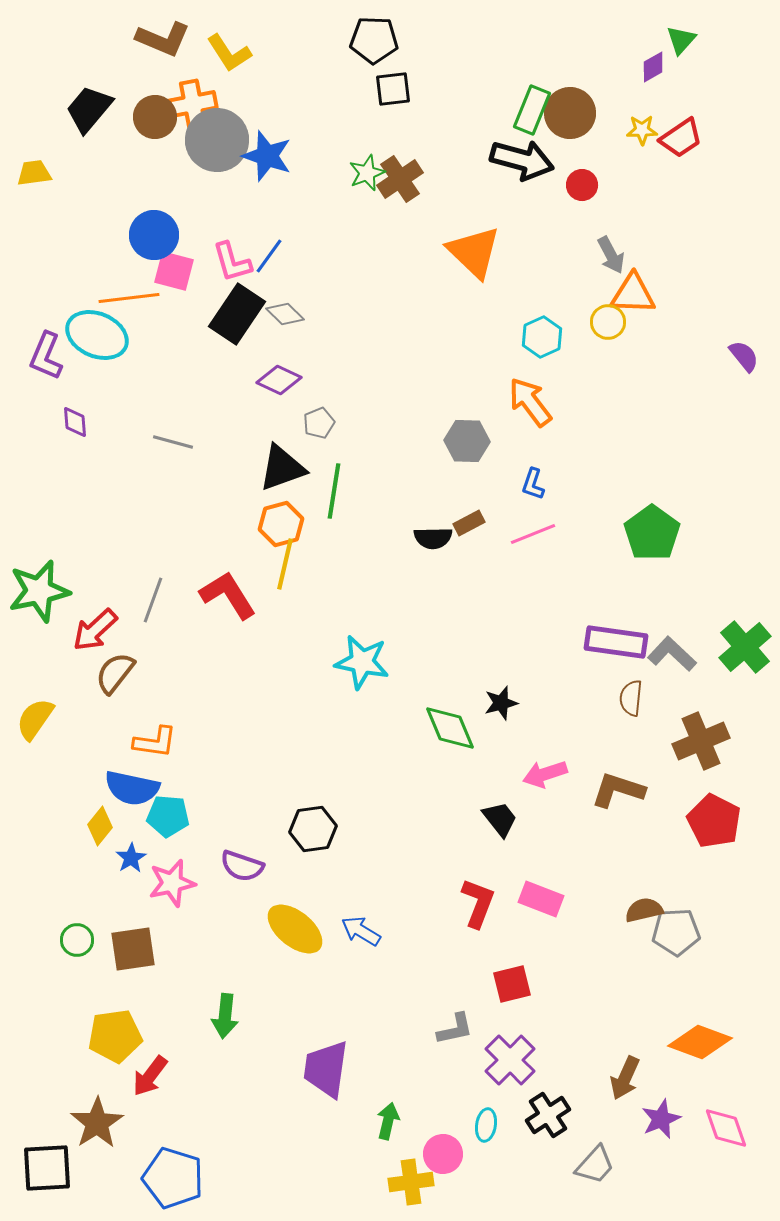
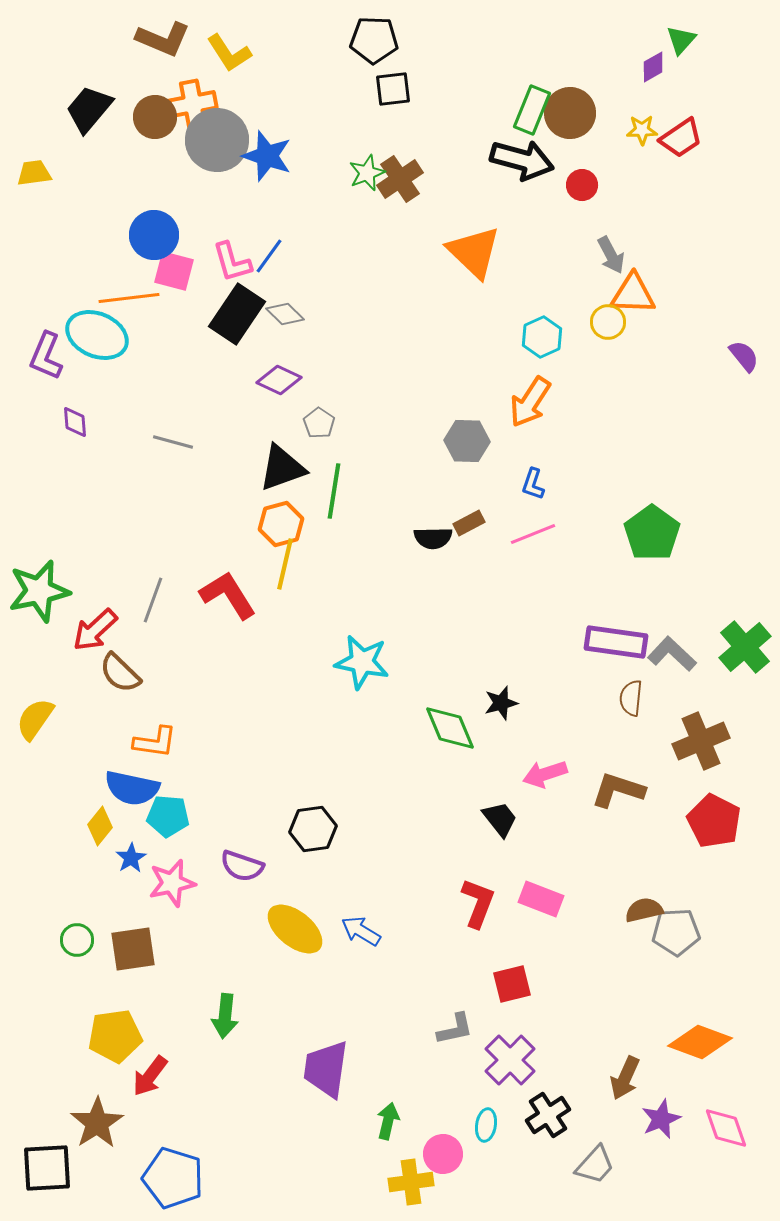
orange arrow at (530, 402): rotated 110 degrees counterclockwise
gray pentagon at (319, 423): rotated 16 degrees counterclockwise
brown semicircle at (115, 673): moved 5 px right; rotated 84 degrees counterclockwise
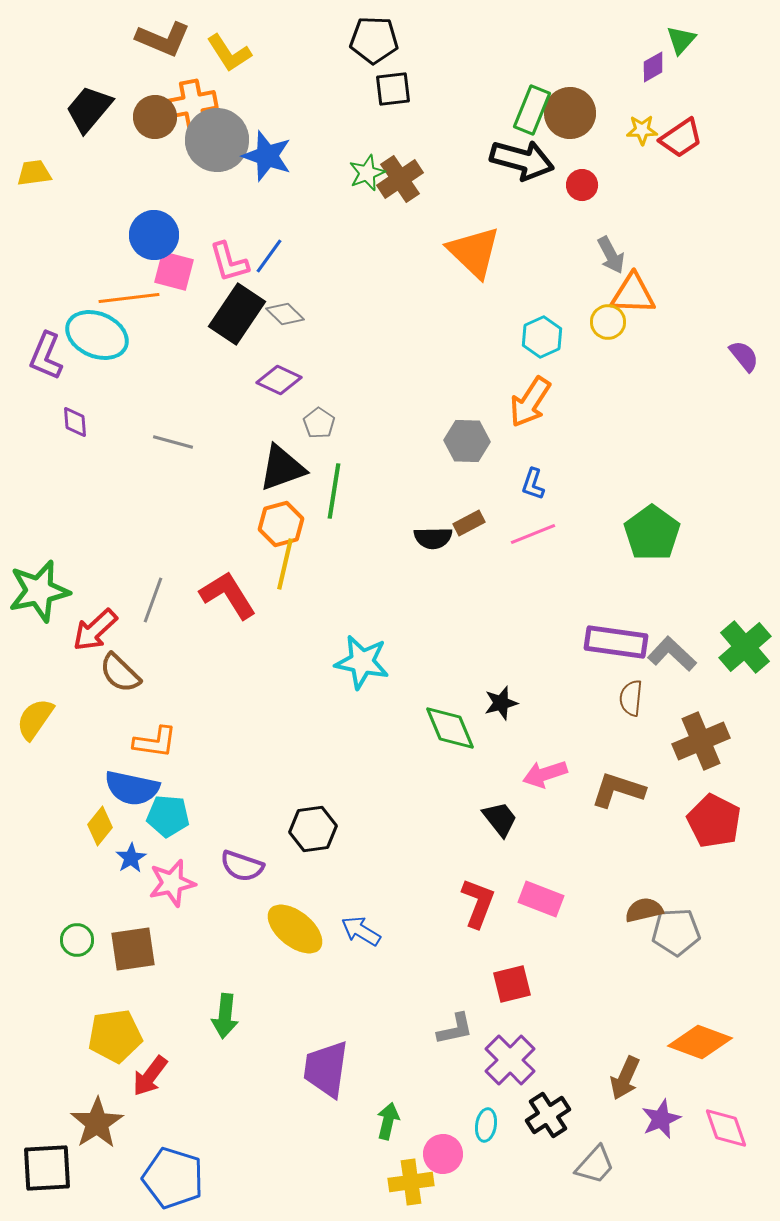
pink L-shape at (232, 262): moved 3 px left
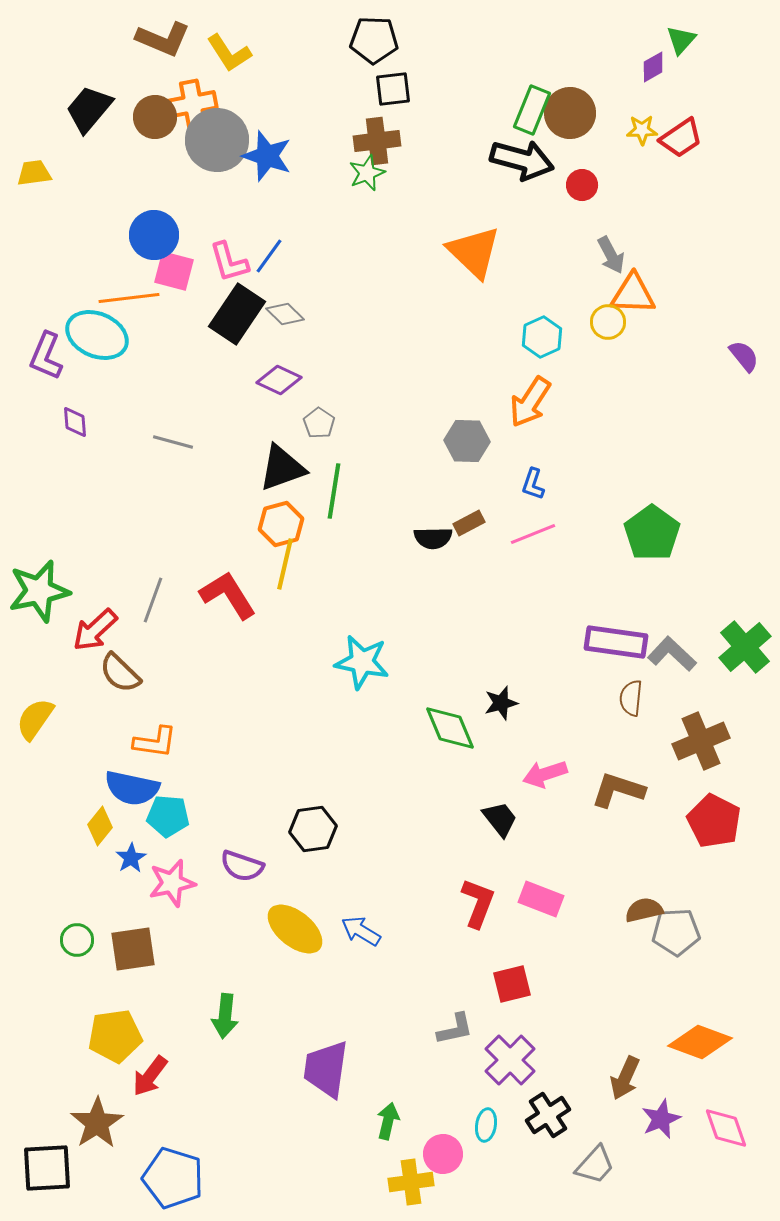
brown cross at (400, 179): moved 23 px left, 38 px up; rotated 27 degrees clockwise
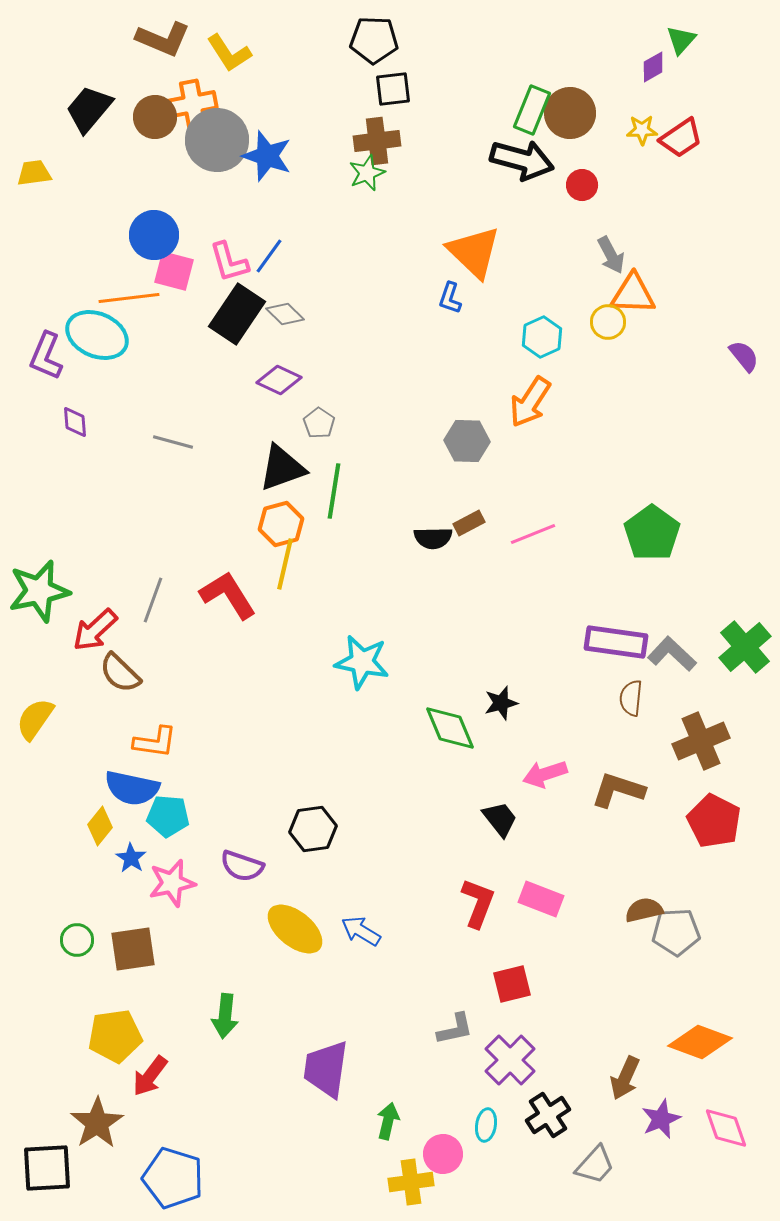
blue L-shape at (533, 484): moved 83 px left, 186 px up
blue star at (131, 858): rotated 8 degrees counterclockwise
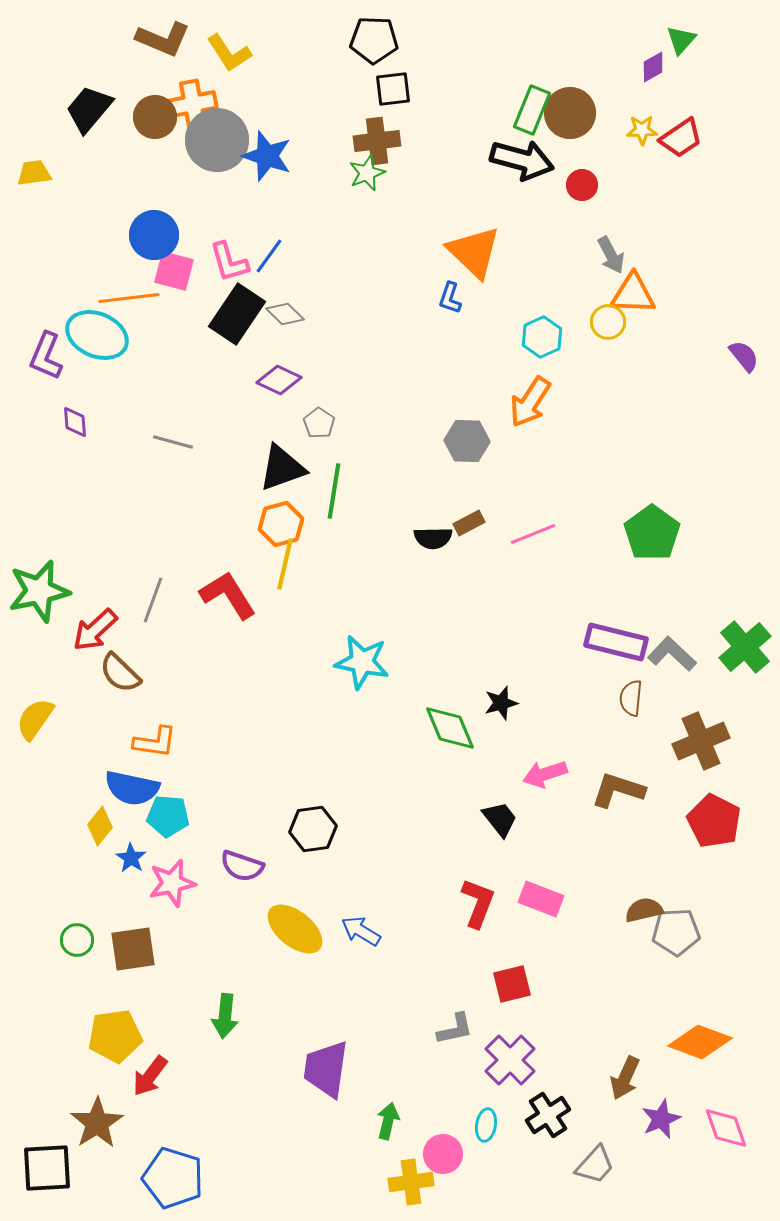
purple rectangle at (616, 642): rotated 6 degrees clockwise
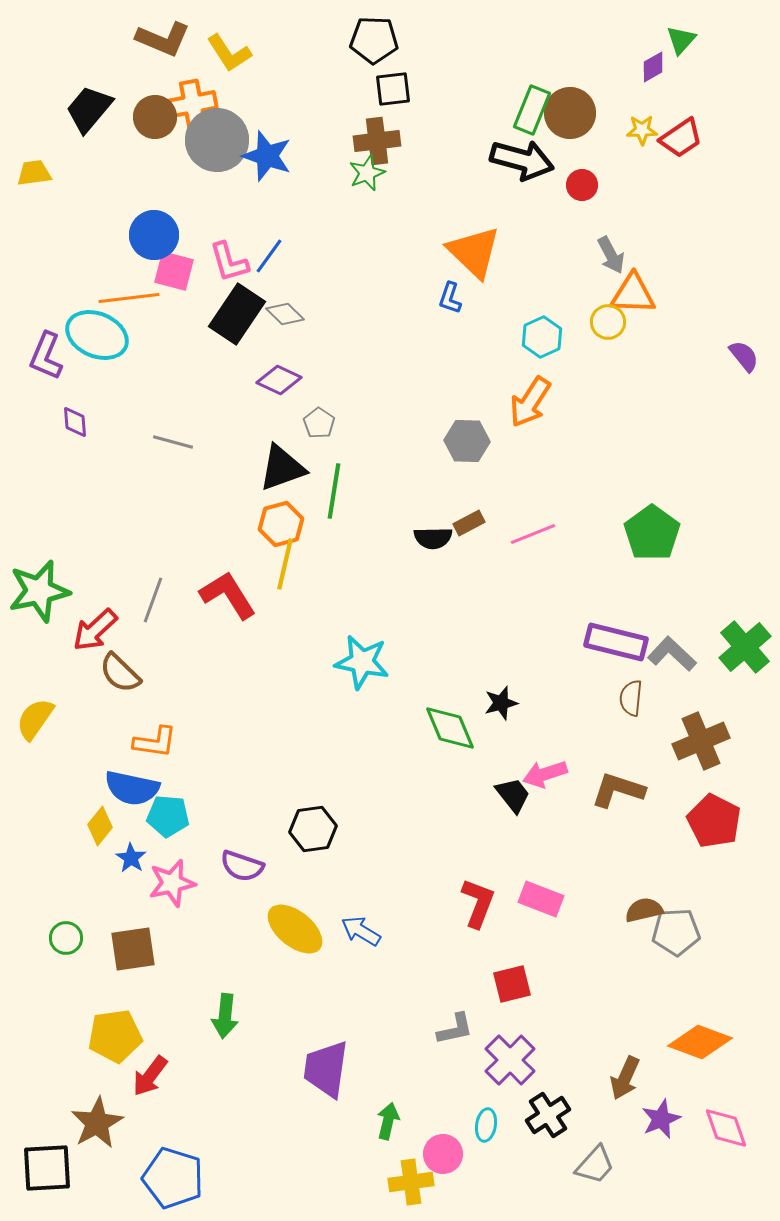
black trapezoid at (500, 819): moved 13 px right, 24 px up
green circle at (77, 940): moved 11 px left, 2 px up
brown star at (97, 1123): rotated 4 degrees clockwise
